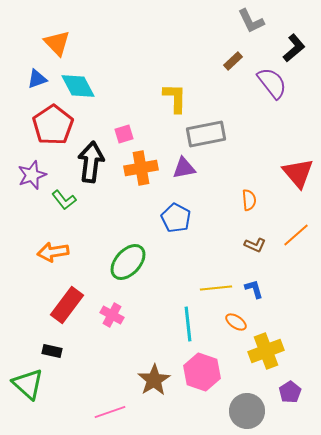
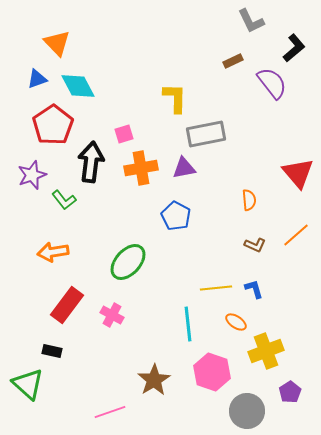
brown rectangle: rotated 18 degrees clockwise
blue pentagon: moved 2 px up
pink hexagon: moved 10 px right
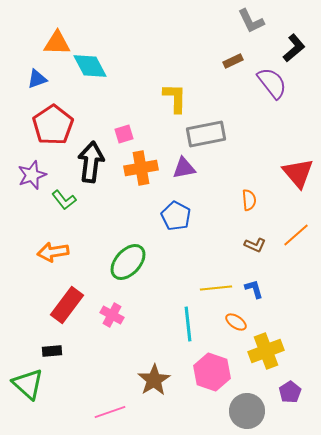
orange triangle: rotated 44 degrees counterclockwise
cyan diamond: moved 12 px right, 20 px up
black rectangle: rotated 18 degrees counterclockwise
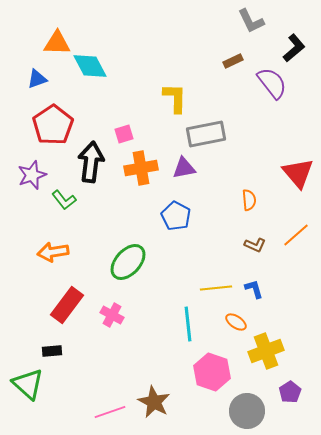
brown star: moved 22 px down; rotated 12 degrees counterclockwise
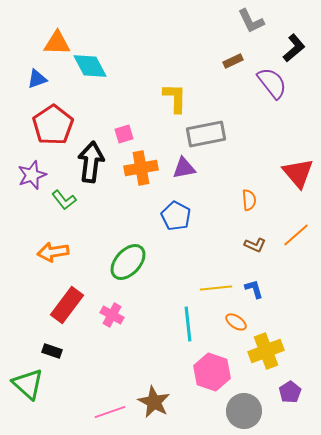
black rectangle: rotated 24 degrees clockwise
gray circle: moved 3 px left
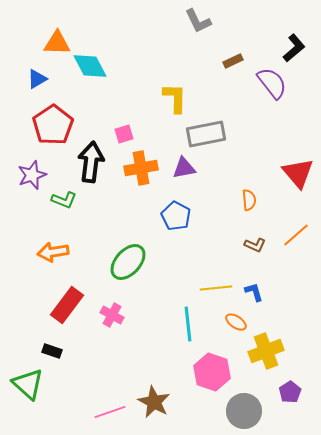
gray L-shape: moved 53 px left
blue triangle: rotated 10 degrees counterclockwise
green L-shape: rotated 30 degrees counterclockwise
blue L-shape: moved 3 px down
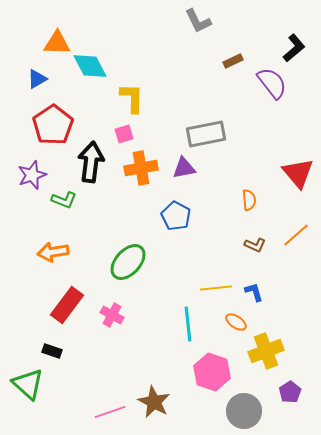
yellow L-shape: moved 43 px left
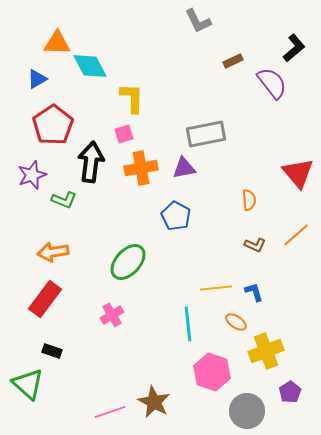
red rectangle: moved 22 px left, 6 px up
pink cross: rotated 30 degrees clockwise
gray circle: moved 3 px right
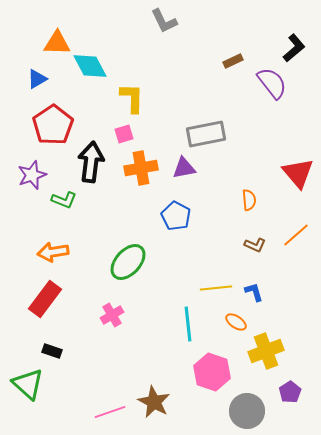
gray L-shape: moved 34 px left
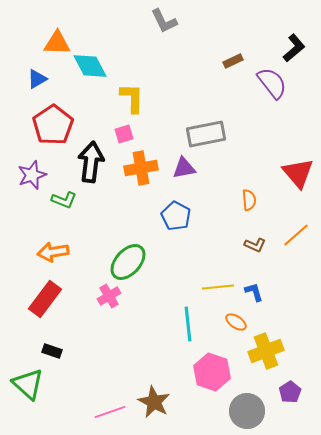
yellow line: moved 2 px right, 1 px up
pink cross: moved 3 px left, 19 px up
